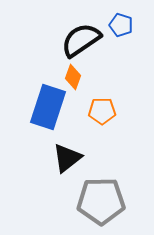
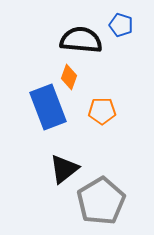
black semicircle: rotated 39 degrees clockwise
orange diamond: moved 4 px left
blue rectangle: rotated 39 degrees counterclockwise
black triangle: moved 3 px left, 11 px down
gray pentagon: rotated 30 degrees counterclockwise
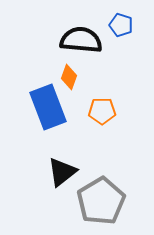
black triangle: moved 2 px left, 3 px down
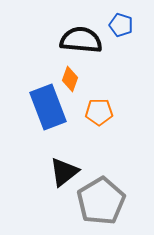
orange diamond: moved 1 px right, 2 px down
orange pentagon: moved 3 px left, 1 px down
black triangle: moved 2 px right
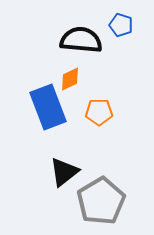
orange diamond: rotated 45 degrees clockwise
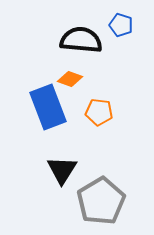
orange diamond: rotated 45 degrees clockwise
orange pentagon: rotated 8 degrees clockwise
black triangle: moved 2 px left, 2 px up; rotated 20 degrees counterclockwise
